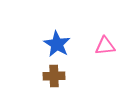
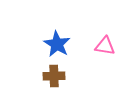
pink triangle: rotated 15 degrees clockwise
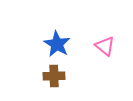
pink triangle: rotated 30 degrees clockwise
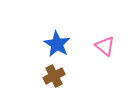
brown cross: rotated 25 degrees counterclockwise
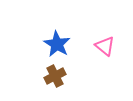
brown cross: moved 1 px right
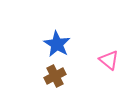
pink triangle: moved 4 px right, 14 px down
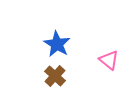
brown cross: rotated 20 degrees counterclockwise
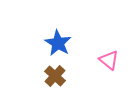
blue star: moved 1 px right, 1 px up
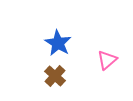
pink triangle: moved 2 px left; rotated 40 degrees clockwise
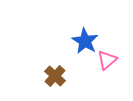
blue star: moved 27 px right, 2 px up
